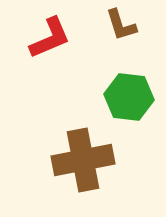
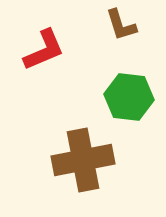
red L-shape: moved 6 px left, 12 px down
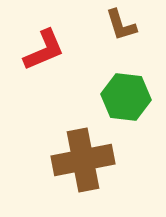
green hexagon: moved 3 px left
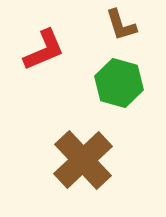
green hexagon: moved 7 px left, 14 px up; rotated 9 degrees clockwise
brown cross: rotated 32 degrees counterclockwise
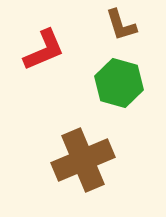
brown cross: rotated 20 degrees clockwise
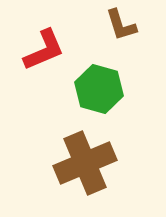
green hexagon: moved 20 px left, 6 px down
brown cross: moved 2 px right, 3 px down
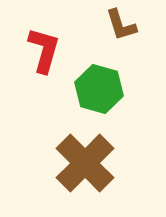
red L-shape: rotated 51 degrees counterclockwise
brown cross: rotated 22 degrees counterclockwise
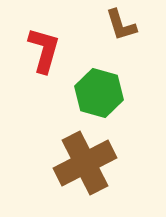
green hexagon: moved 4 px down
brown cross: rotated 18 degrees clockwise
